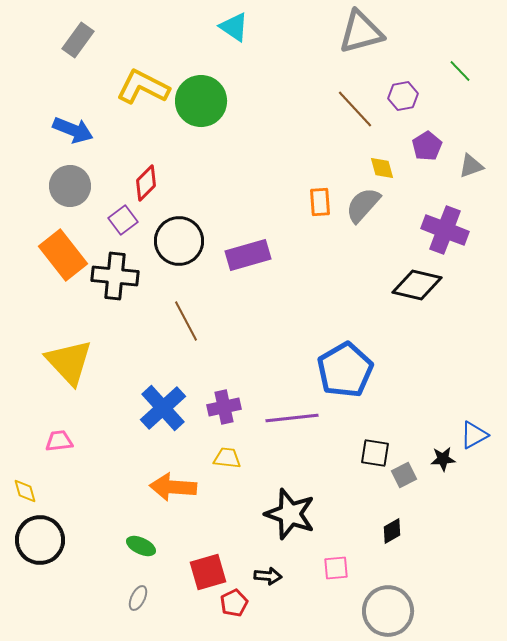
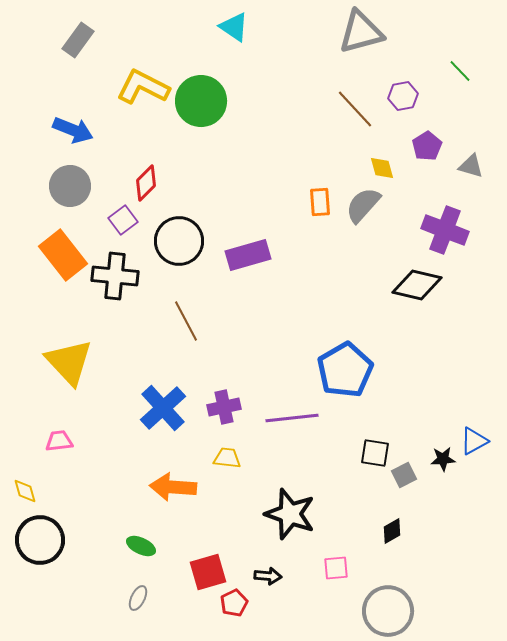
gray triangle at (471, 166): rotated 36 degrees clockwise
blue triangle at (474, 435): moved 6 px down
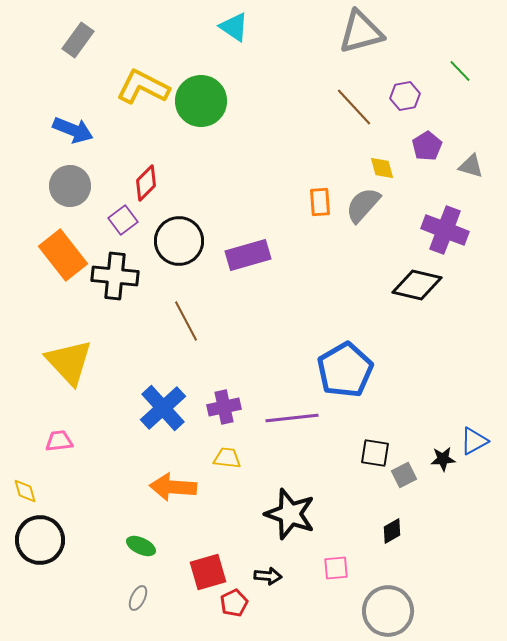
purple hexagon at (403, 96): moved 2 px right
brown line at (355, 109): moved 1 px left, 2 px up
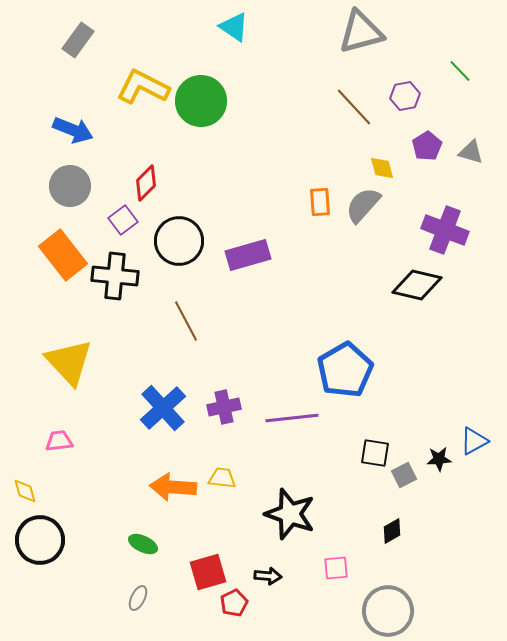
gray triangle at (471, 166): moved 14 px up
yellow trapezoid at (227, 458): moved 5 px left, 20 px down
black star at (443, 459): moved 4 px left
green ellipse at (141, 546): moved 2 px right, 2 px up
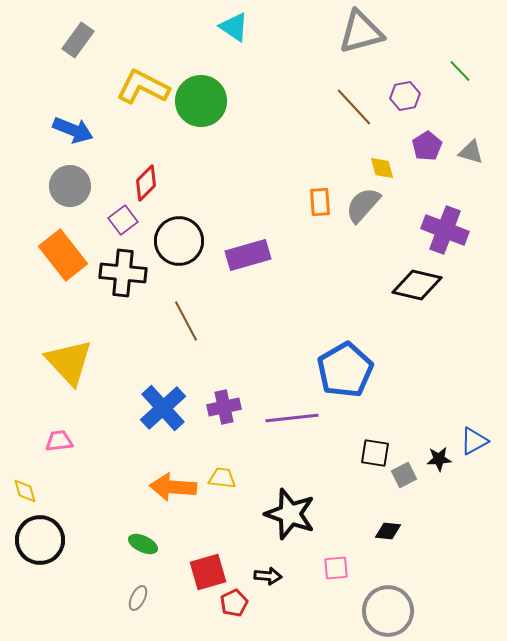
black cross at (115, 276): moved 8 px right, 3 px up
black diamond at (392, 531): moved 4 px left; rotated 36 degrees clockwise
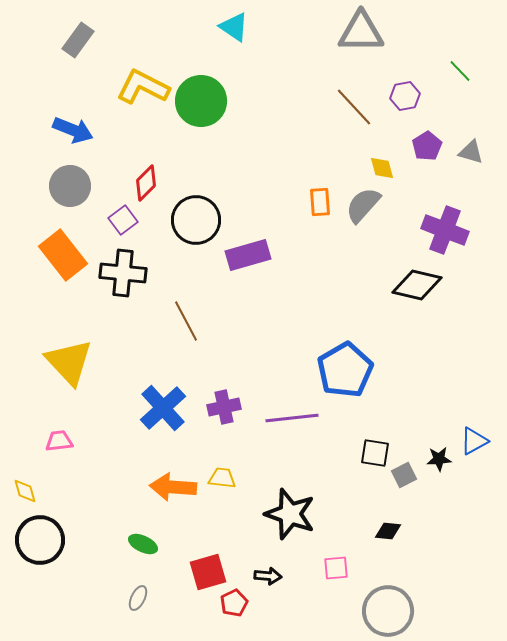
gray triangle at (361, 32): rotated 15 degrees clockwise
black circle at (179, 241): moved 17 px right, 21 px up
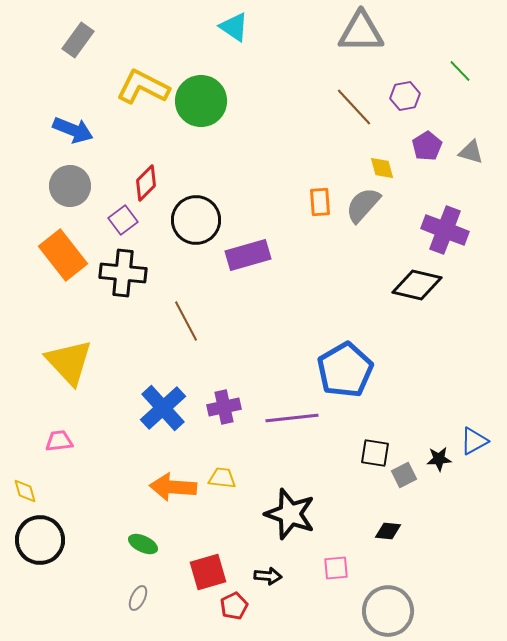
red pentagon at (234, 603): moved 3 px down
